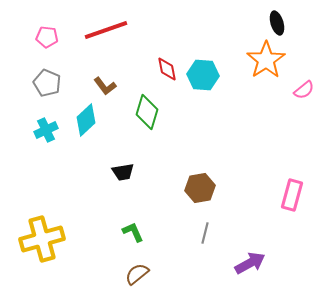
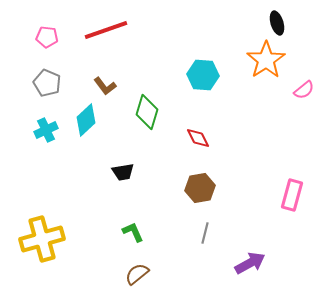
red diamond: moved 31 px right, 69 px down; rotated 15 degrees counterclockwise
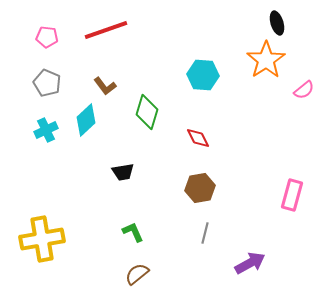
yellow cross: rotated 6 degrees clockwise
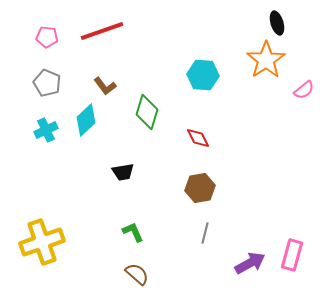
red line: moved 4 px left, 1 px down
pink rectangle: moved 60 px down
yellow cross: moved 3 px down; rotated 9 degrees counterclockwise
brown semicircle: rotated 80 degrees clockwise
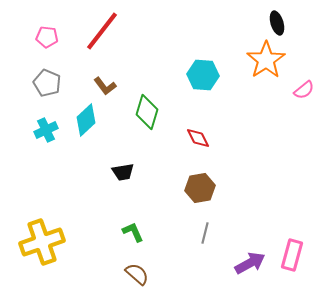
red line: rotated 33 degrees counterclockwise
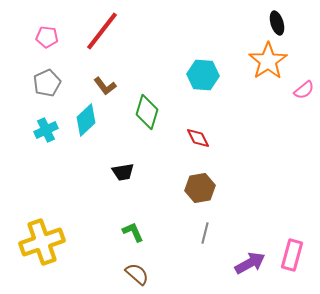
orange star: moved 2 px right, 1 px down
gray pentagon: rotated 24 degrees clockwise
